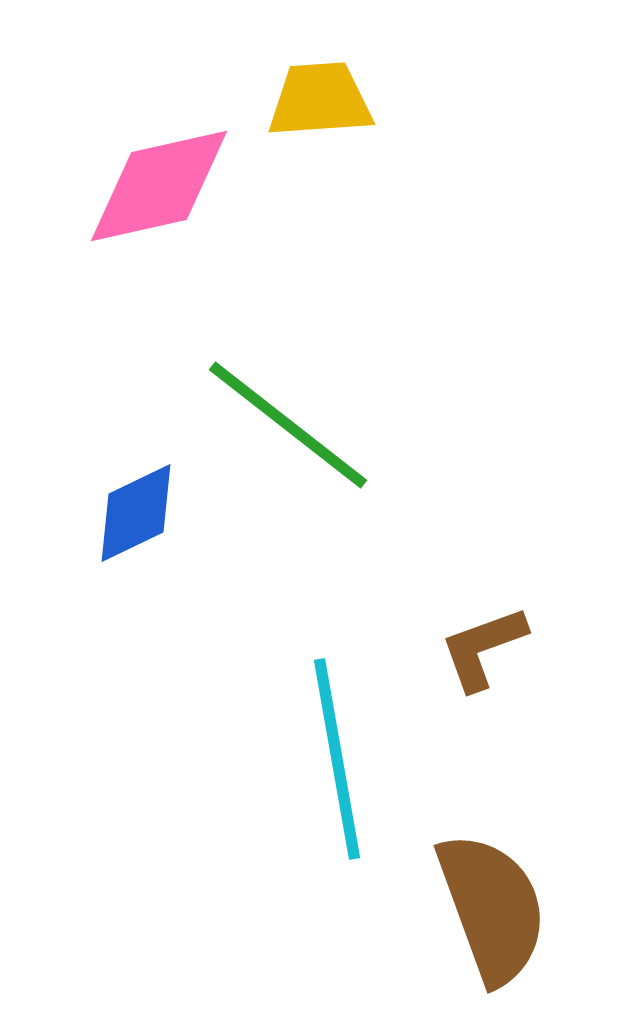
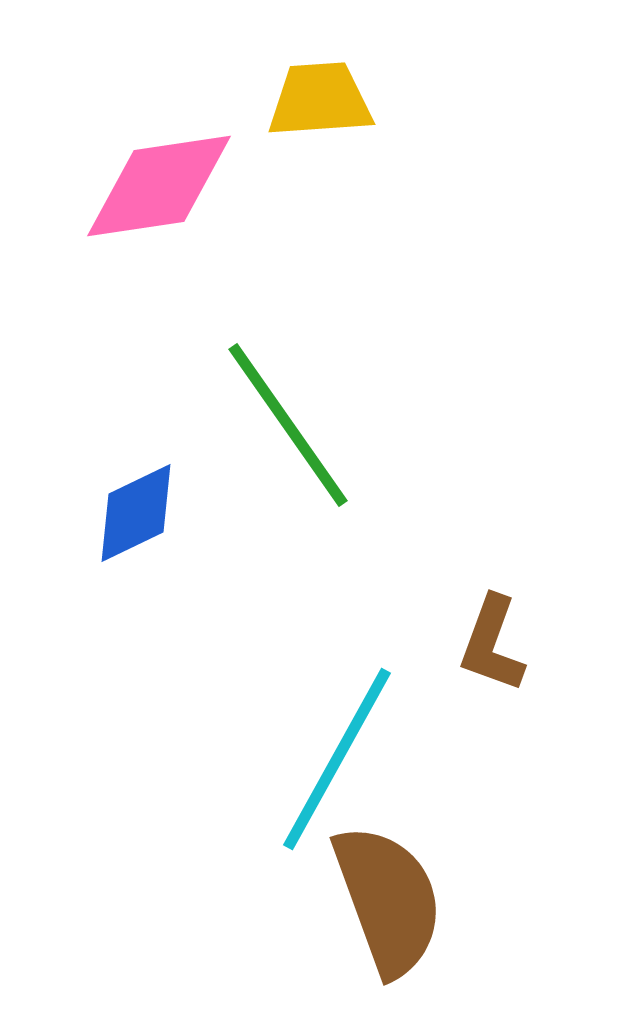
pink diamond: rotated 4 degrees clockwise
green line: rotated 17 degrees clockwise
brown L-shape: moved 9 px right, 4 px up; rotated 50 degrees counterclockwise
cyan line: rotated 39 degrees clockwise
brown semicircle: moved 104 px left, 8 px up
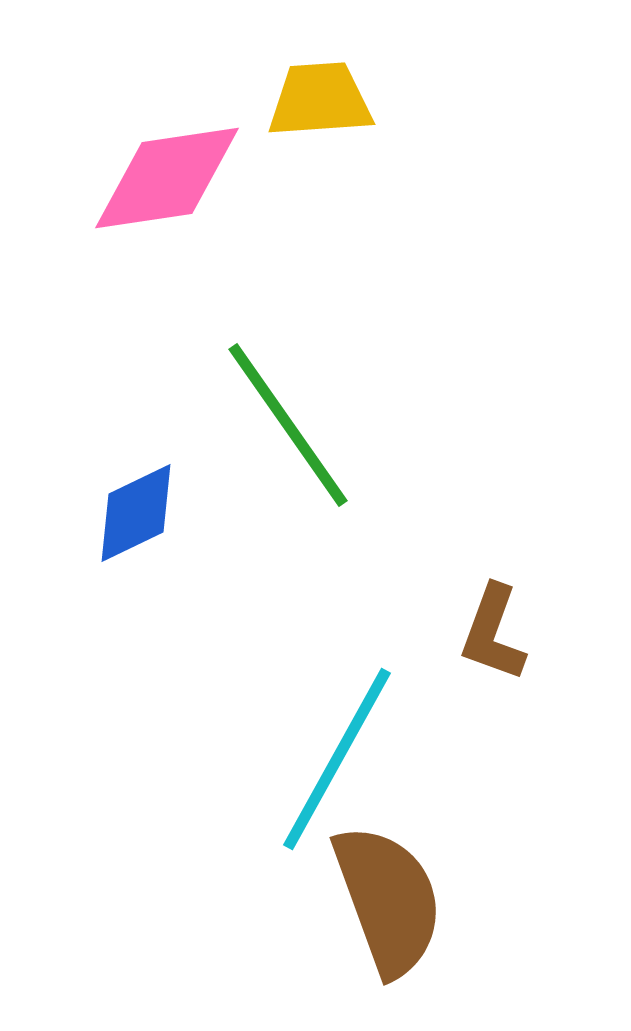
pink diamond: moved 8 px right, 8 px up
brown L-shape: moved 1 px right, 11 px up
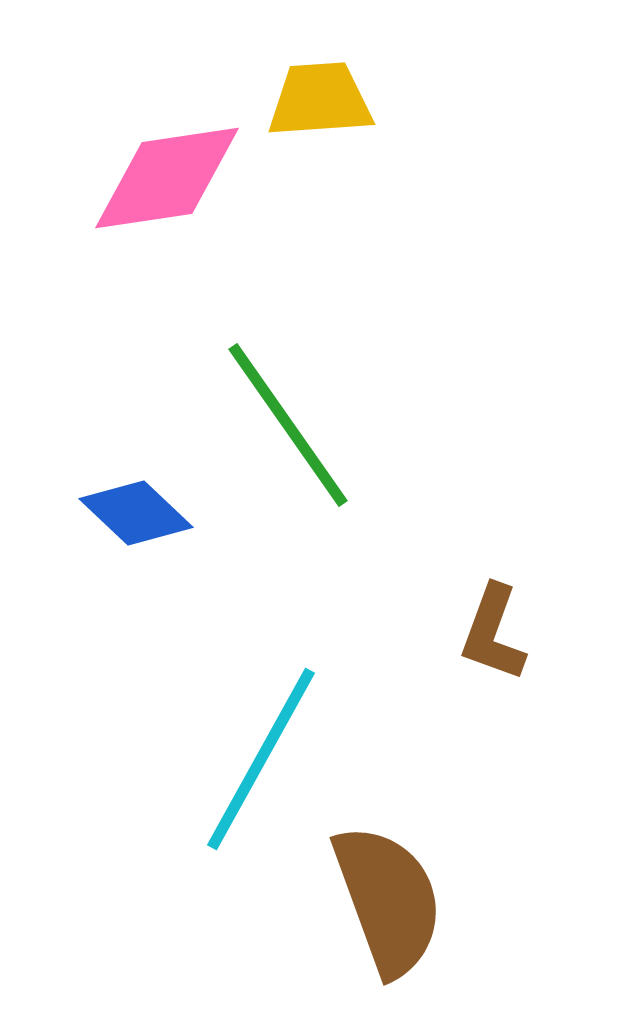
blue diamond: rotated 69 degrees clockwise
cyan line: moved 76 px left
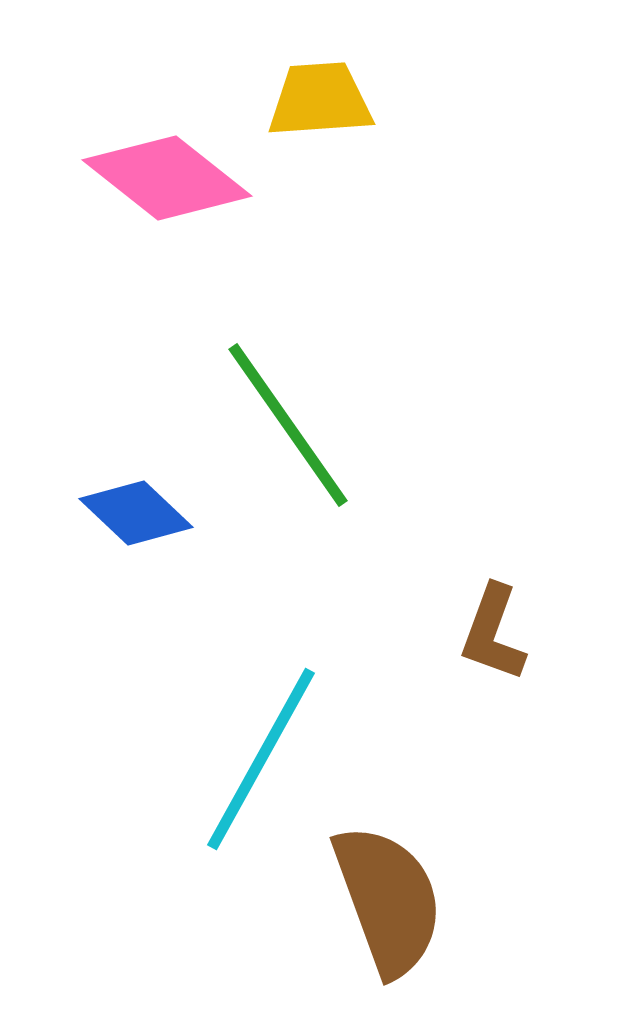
pink diamond: rotated 47 degrees clockwise
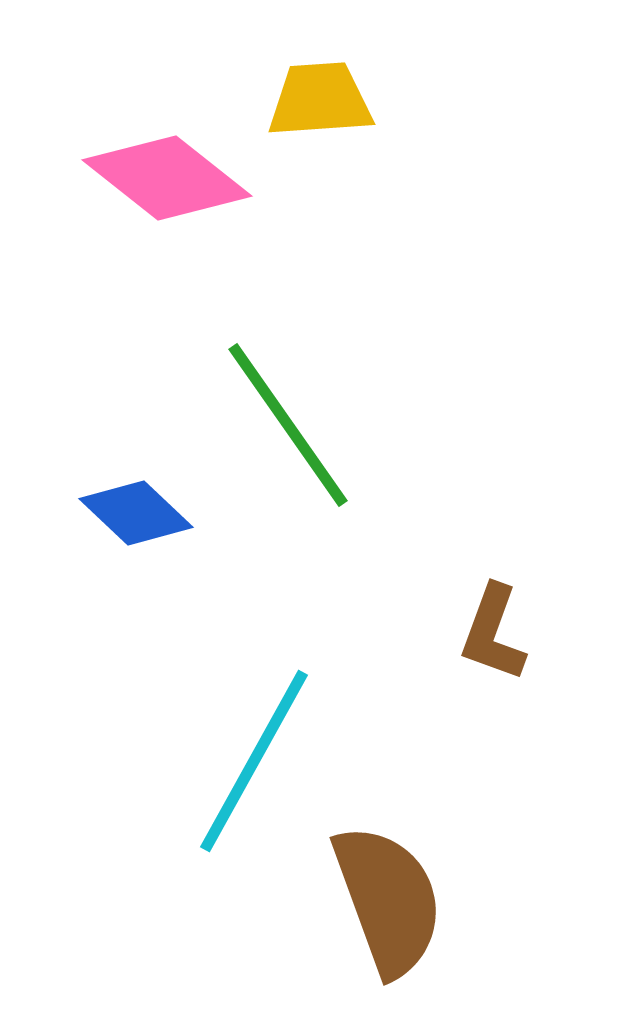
cyan line: moved 7 px left, 2 px down
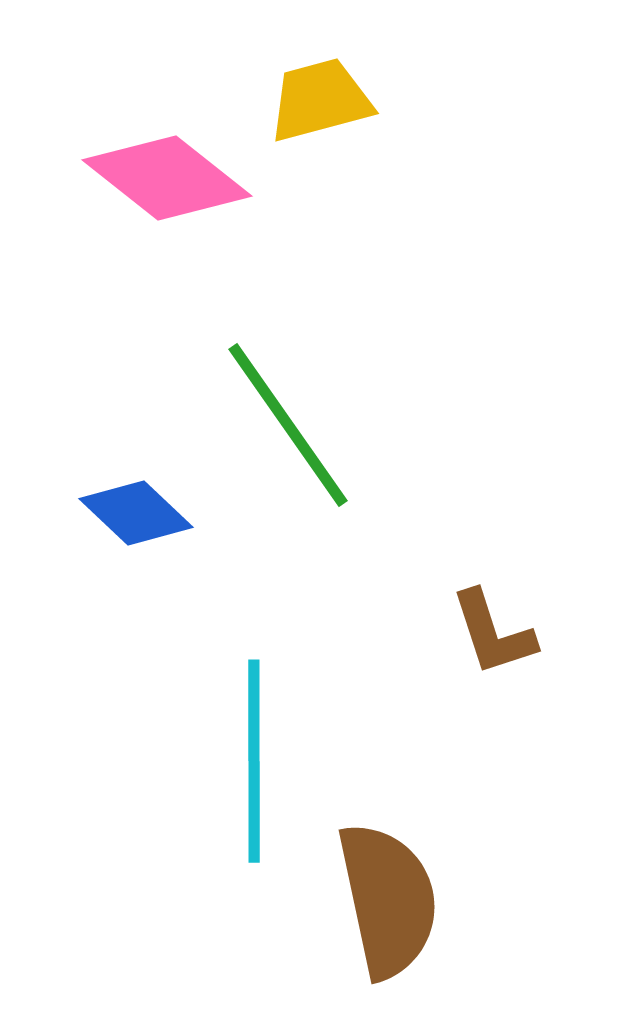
yellow trapezoid: rotated 11 degrees counterclockwise
brown L-shape: rotated 38 degrees counterclockwise
cyan line: rotated 29 degrees counterclockwise
brown semicircle: rotated 8 degrees clockwise
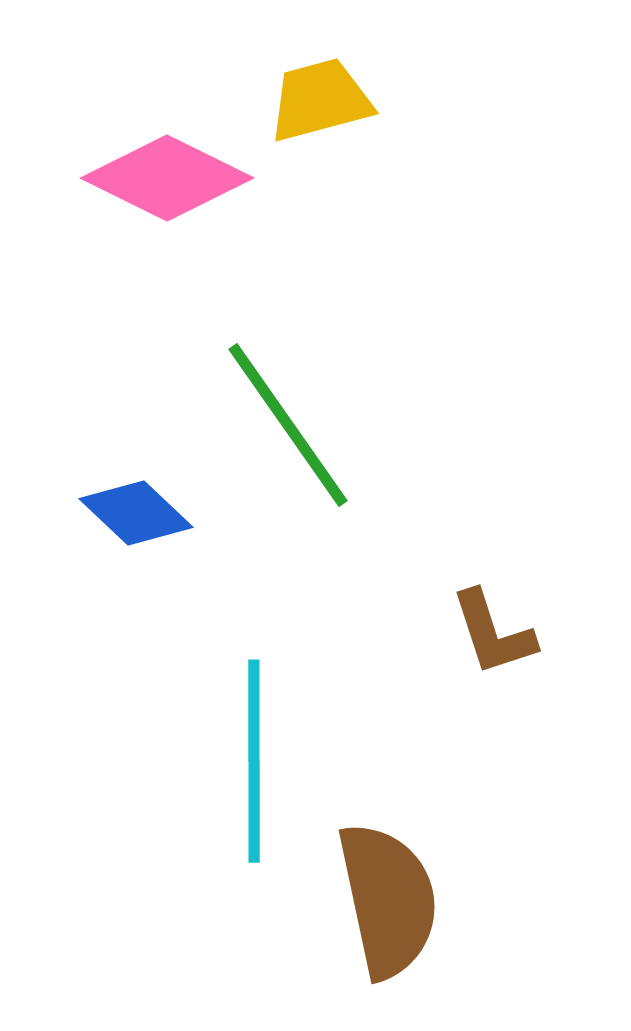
pink diamond: rotated 12 degrees counterclockwise
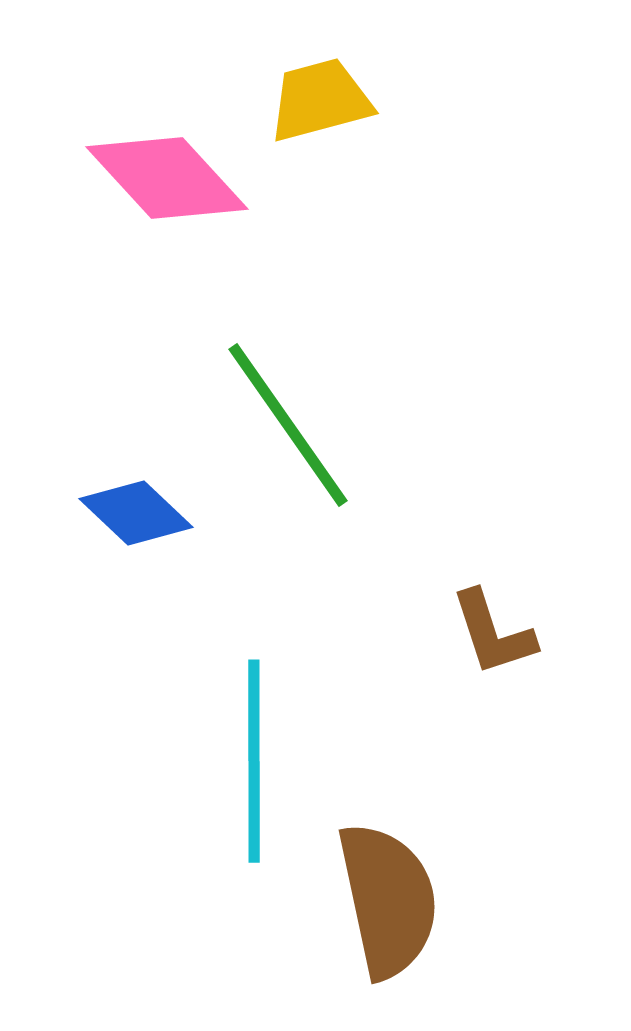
pink diamond: rotated 21 degrees clockwise
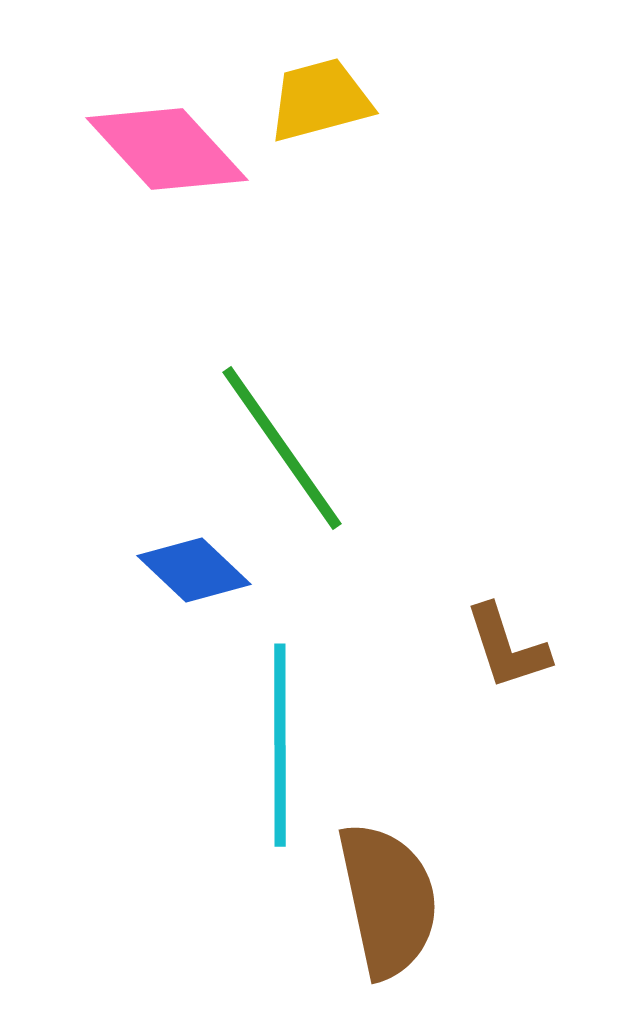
pink diamond: moved 29 px up
green line: moved 6 px left, 23 px down
blue diamond: moved 58 px right, 57 px down
brown L-shape: moved 14 px right, 14 px down
cyan line: moved 26 px right, 16 px up
